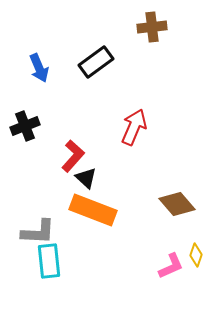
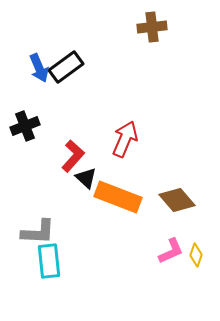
black rectangle: moved 30 px left, 5 px down
red arrow: moved 9 px left, 12 px down
brown diamond: moved 4 px up
orange rectangle: moved 25 px right, 13 px up
pink L-shape: moved 15 px up
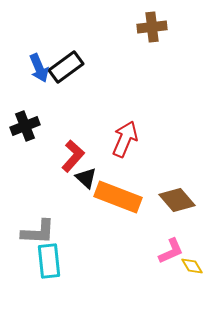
yellow diamond: moved 4 px left, 11 px down; rotated 50 degrees counterclockwise
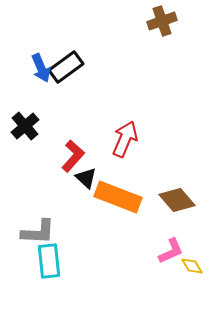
brown cross: moved 10 px right, 6 px up; rotated 12 degrees counterclockwise
blue arrow: moved 2 px right
black cross: rotated 20 degrees counterclockwise
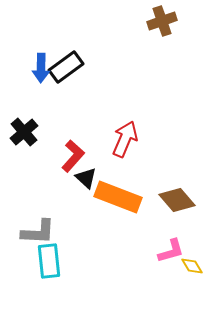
blue arrow: rotated 24 degrees clockwise
black cross: moved 1 px left, 6 px down
pink L-shape: rotated 8 degrees clockwise
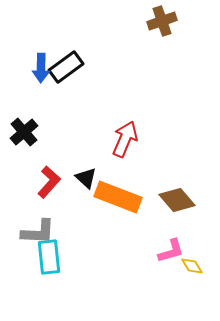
red L-shape: moved 24 px left, 26 px down
cyan rectangle: moved 4 px up
